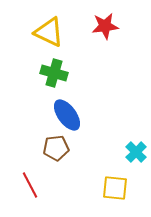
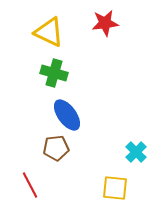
red star: moved 3 px up
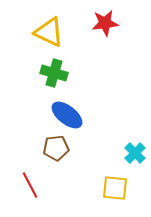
blue ellipse: rotated 16 degrees counterclockwise
cyan cross: moved 1 px left, 1 px down
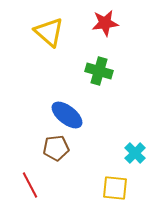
yellow triangle: rotated 16 degrees clockwise
green cross: moved 45 px right, 2 px up
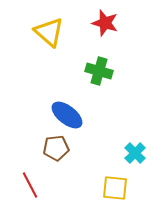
red star: rotated 24 degrees clockwise
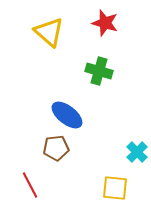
cyan cross: moved 2 px right, 1 px up
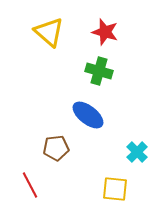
red star: moved 9 px down
blue ellipse: moved 21 px right
yellow square: moved 1 px down
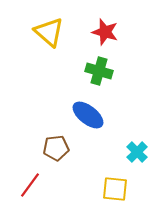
red line: rotated 64 degrees clockwise
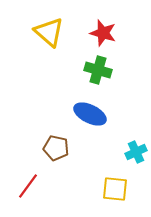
red star: moved 2 px left, 1 px down
green cross: moved 1 px left, 1 px up
blue ellipse: moved 2 px right, 1 px up; rotated 12 degrees counterclockwise
brown pentagon: rotated 20 degrees clockwise
cyan cross: moved 1 px left; rotated 20 degrees clockwise
red line: moved 2 px left, 1 px down
